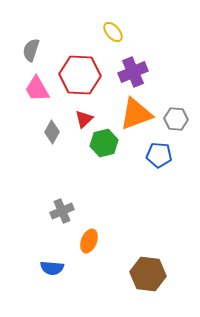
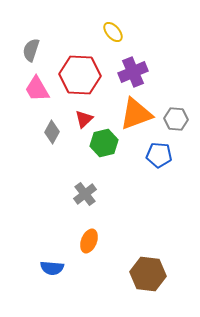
gray cross: moved 23 px right, 17 px up; rotated 15 degrees counterclockwise
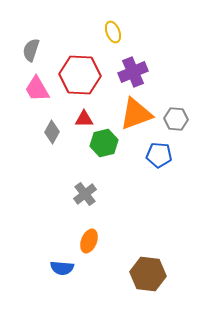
yellow ellipse: rotated 20 degrees clockwise
red triangle: rotated 42 degrees clockwise
blue semicircle: moved 10 px right
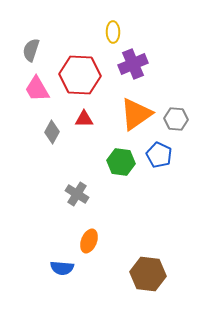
yellow ellipse: rotated 20 degrees clockwise
purple cross: moved 8 px up
orange triangle: rotated 15 degrees counterclockwise
green hexagon: moved 17 px right, 19 px down; rotated 20 degrees clockwise
blue pentagon: rotated 20 degrees clockwise
gray cross: moved 8 px left; rotated 20 degrees counterclockwise
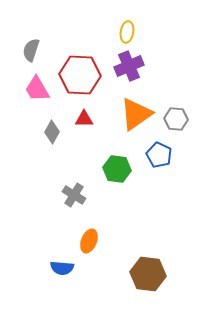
yellow ellipse: moved 14 px right; rotated 10 degrees clockwise
purple cross: moved 4 px left, 2 px down
green hexagon: moved 4 px left, 7 px down
gray cross: moved 3 px left, 1 px down
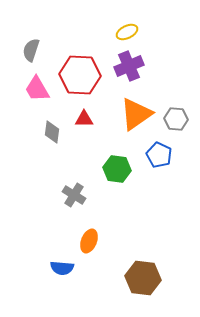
yellow ellipse: rotated 55 degrees clockwise
gray diamond: rotated 20 degrees counterclockwise
brown hexagon: moved 5 px left, 4 px down
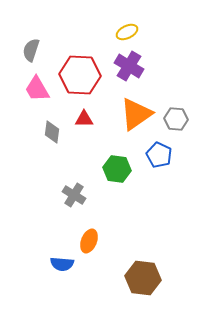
purple cross: rotated 36 degrees counterclockwise
blue semicircle: moved 4 px up
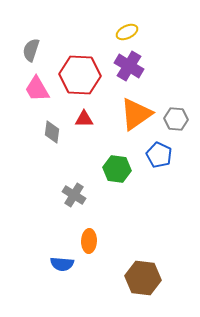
orange ellipse: rotated 20 degrees counterclockwise
